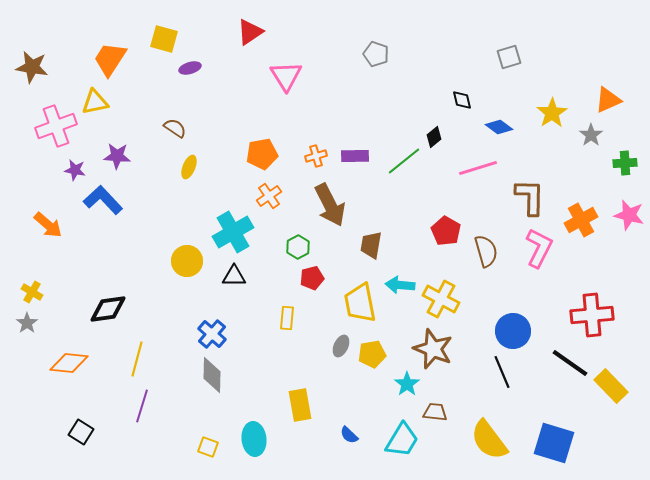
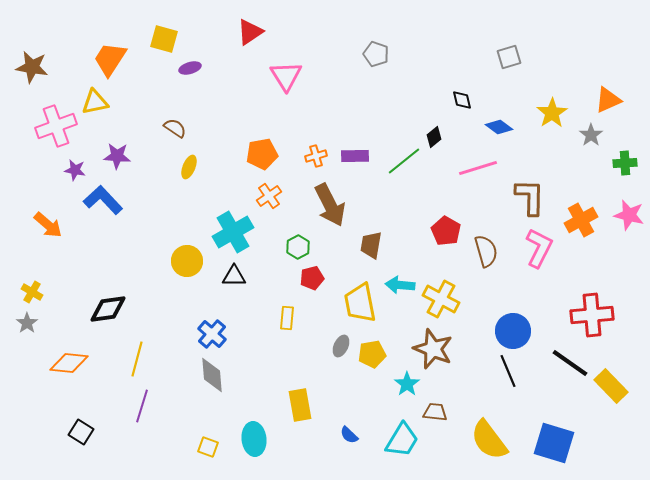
black line at (502, 372): moved 6 px right, 1 px up
gray diamond at (212, 375): rotated 6 degrees counterclockwise
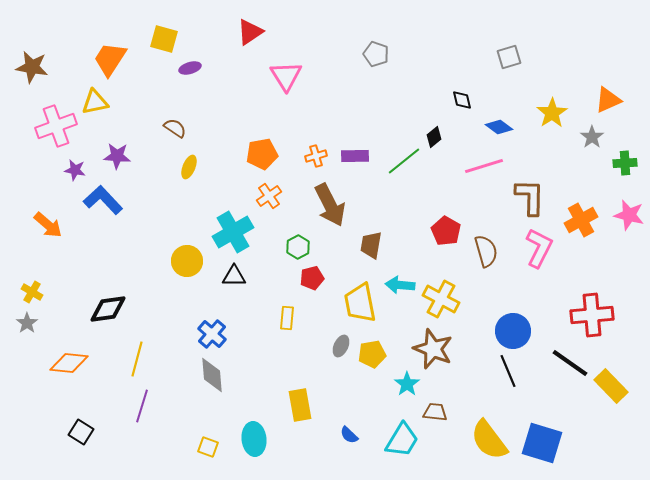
gray star at (591, 135): moved 1 px right, 2 px down
pink line at (478, 168): moved 6 px right, 2 px up
blue square at (554, 443): moved 12 px left
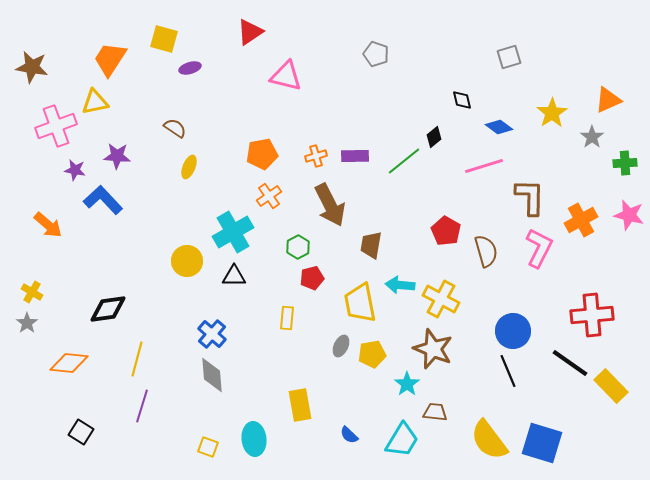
pink triangle at (286, 76): rotated 44 degrees counterclockwise
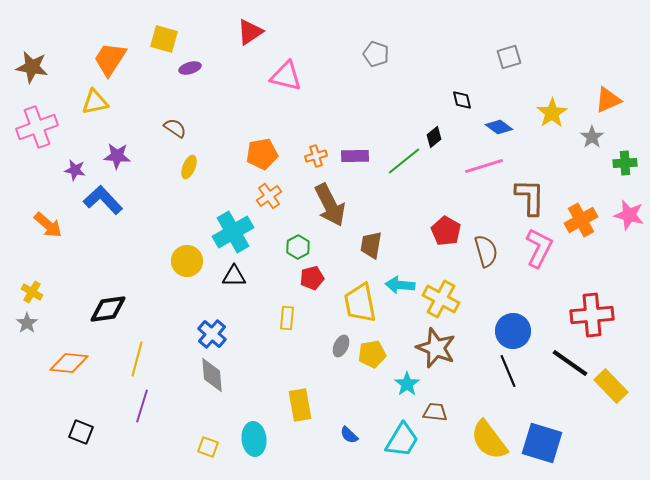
pink cross at (56, 126): moved 19 px left, 1 px down
brown star at (433, 349): moved 3 px right, 1 px up
black square at (81, 432): rotated 10 degrees counterclockwise
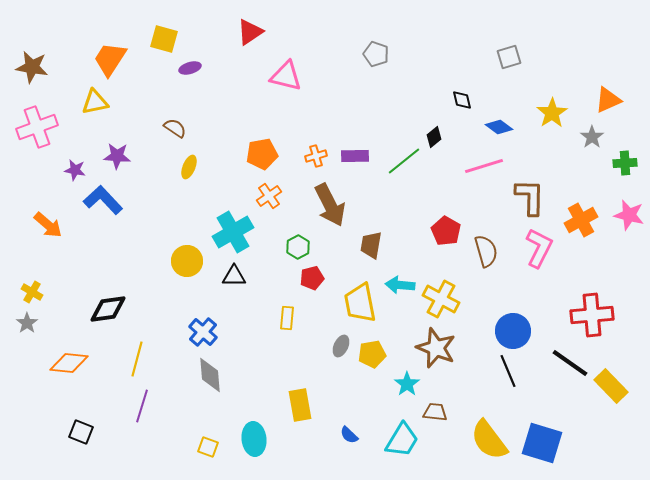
blue cross at (212, 334): moved 9 px left, 2 px up
gray diamond at (212, 375): moved 2 px left
